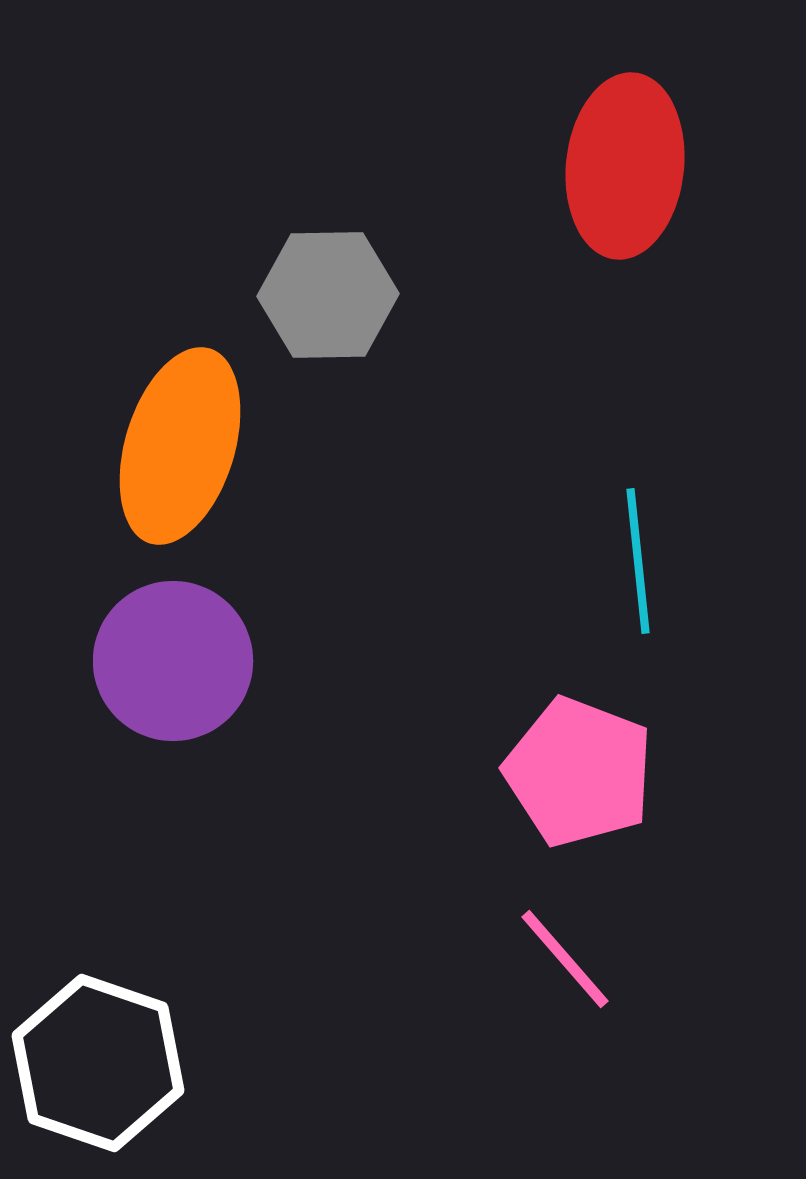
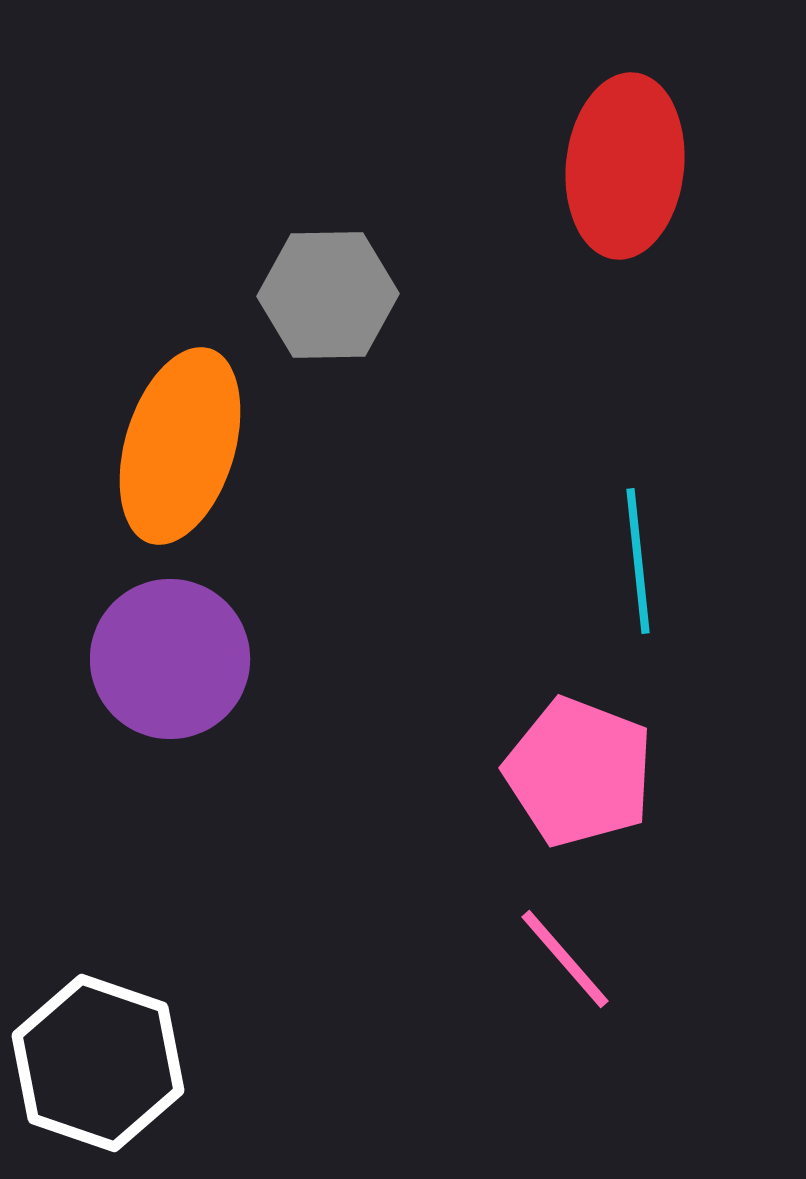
purple circle: moved 3 px left, 2 px up
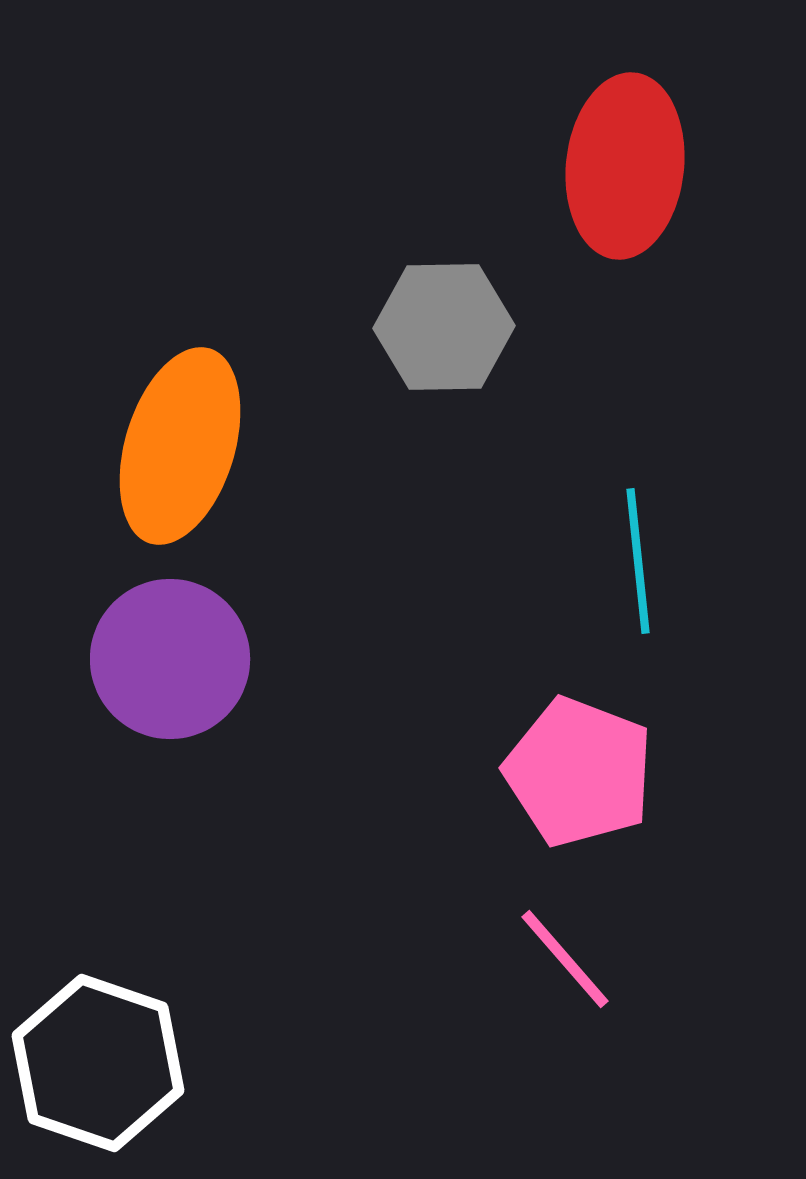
gray hexagon: moved 116 px right, 32 px down
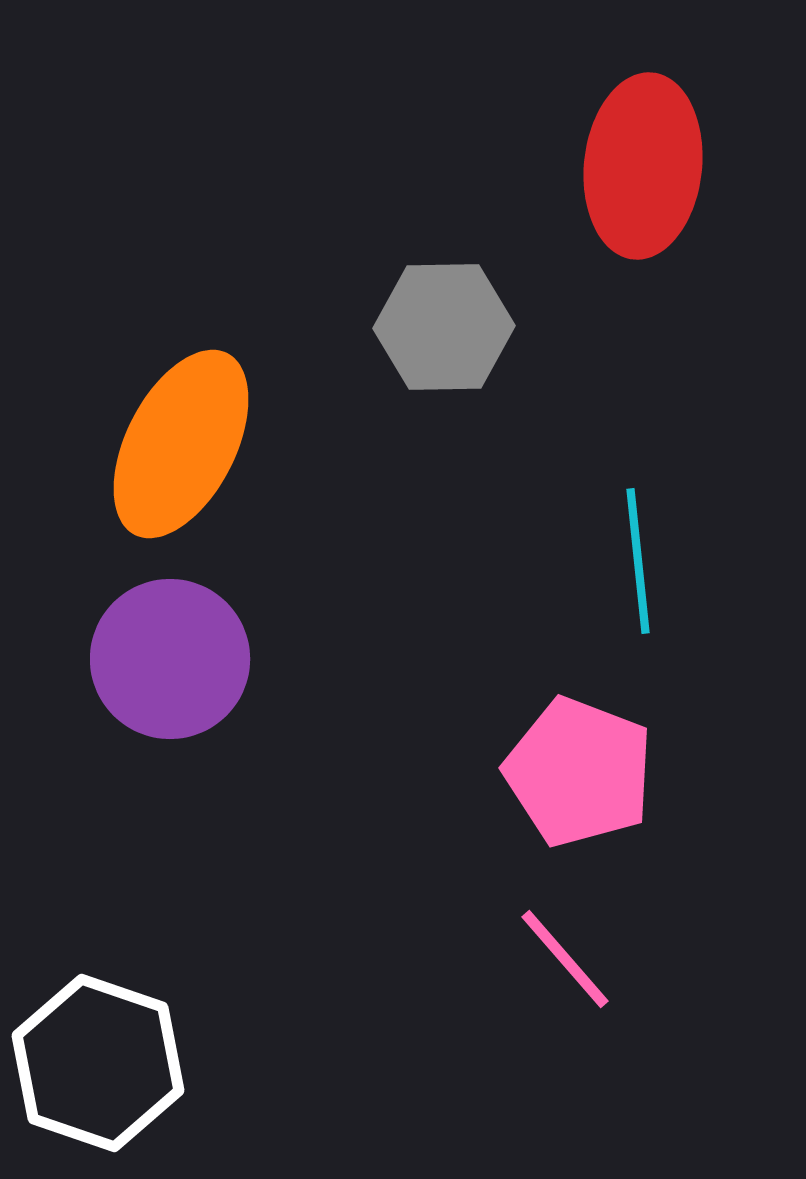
red ellipse: moved 18 px right
orange ellipse: moved 1 px right, 2 px up; rotated 10 degrees clockwise
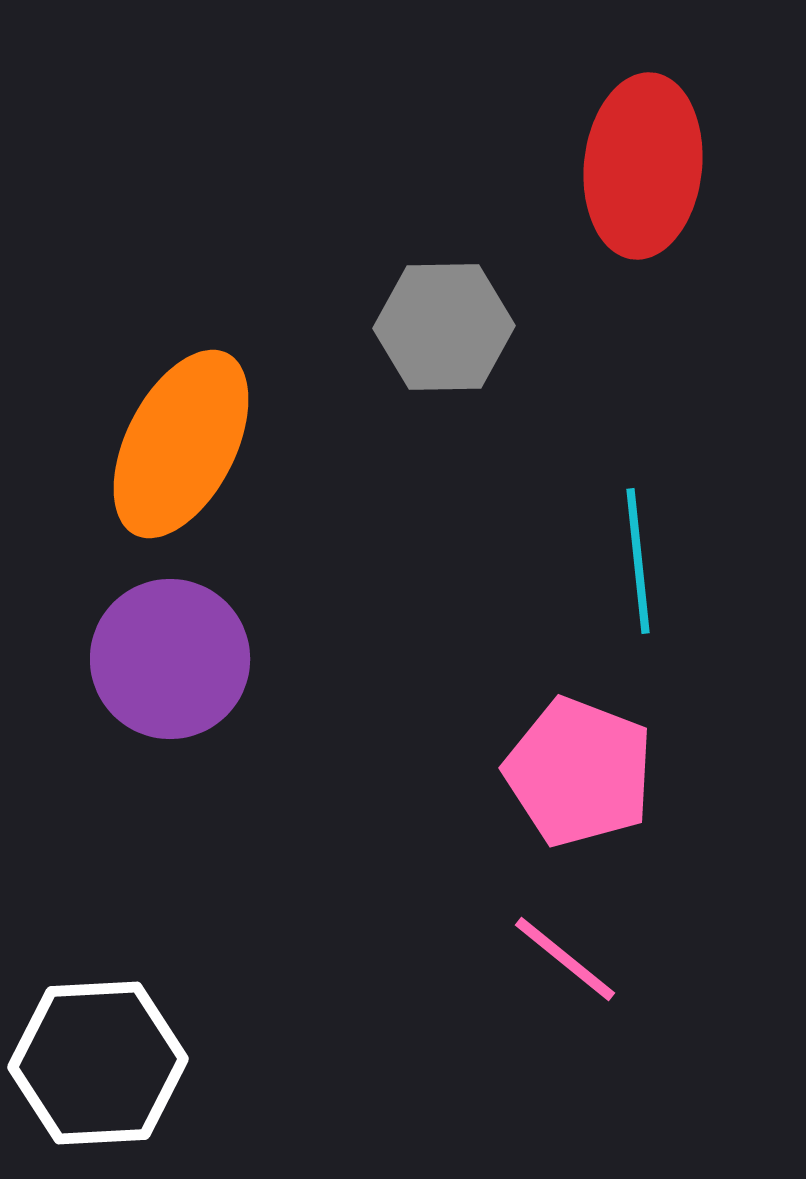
pink line: rotated 10 degrees counterclockwise
white hexagon: rotated 22 degrees counterclockwise
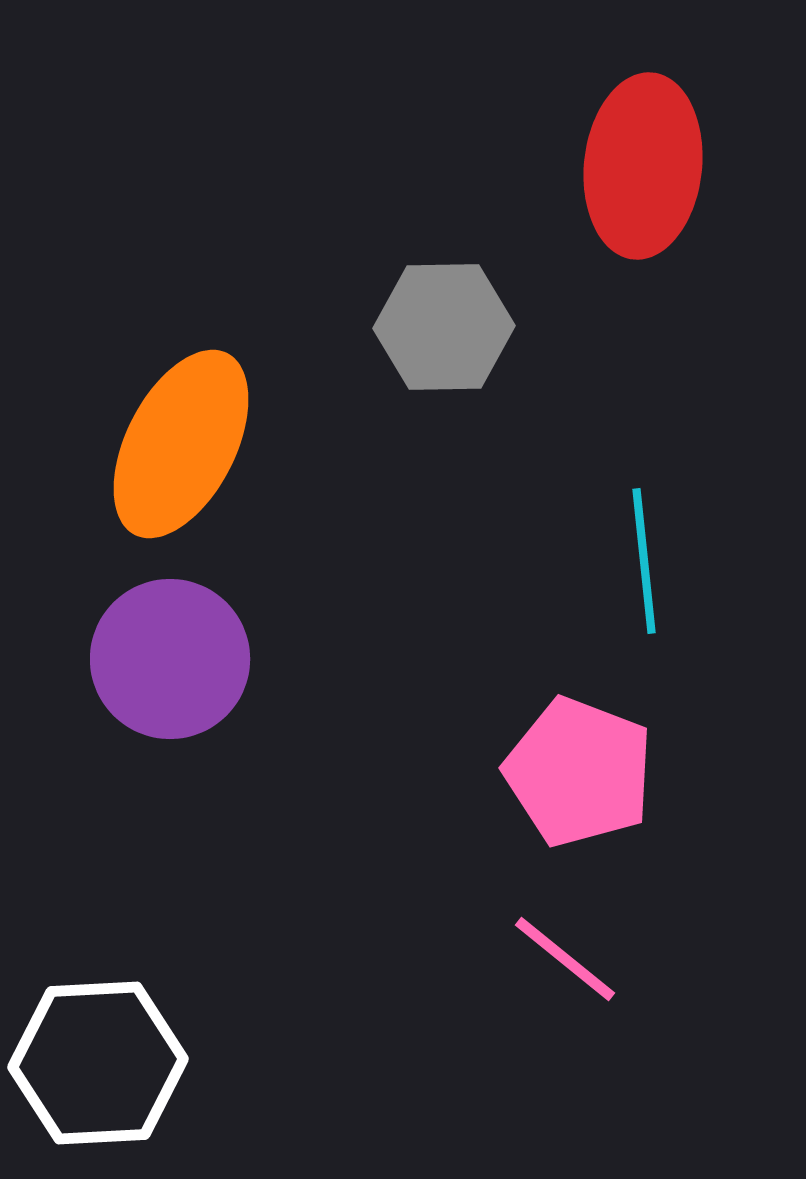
cyan line: moved 6 px right
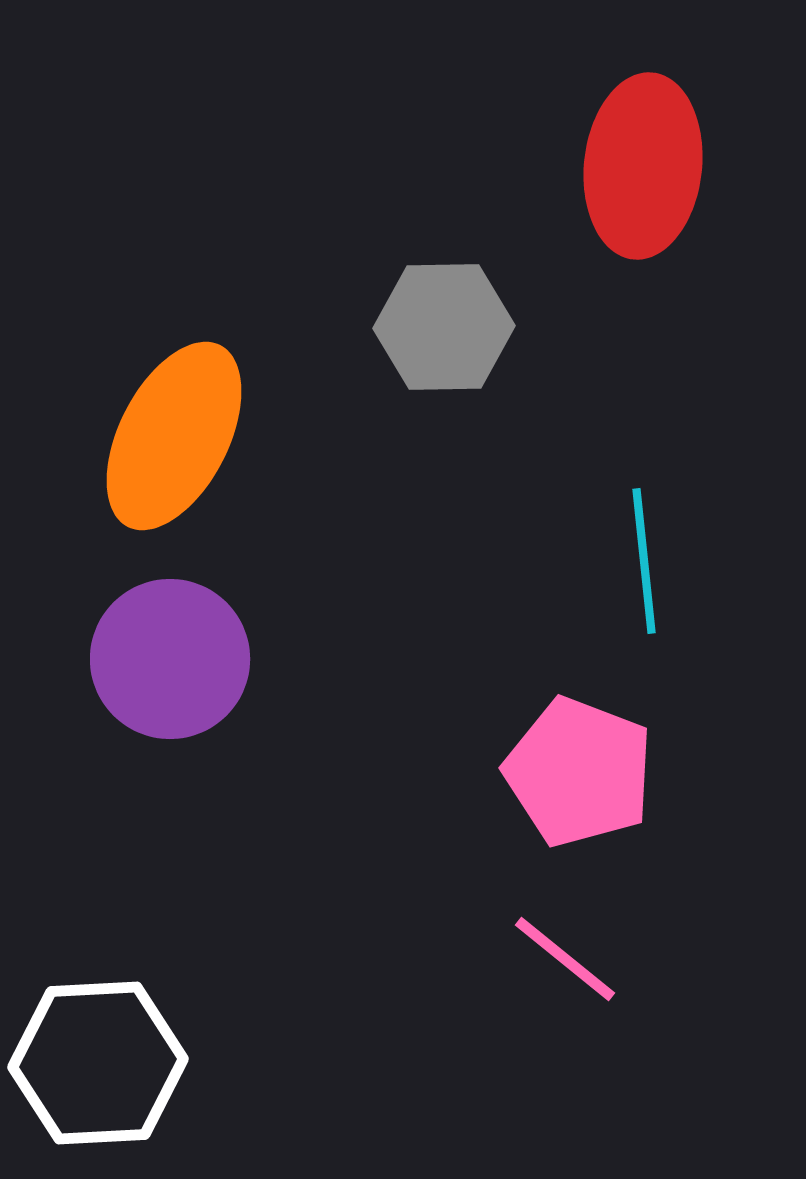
orange ellipse: moved 7 px left, 8 px up
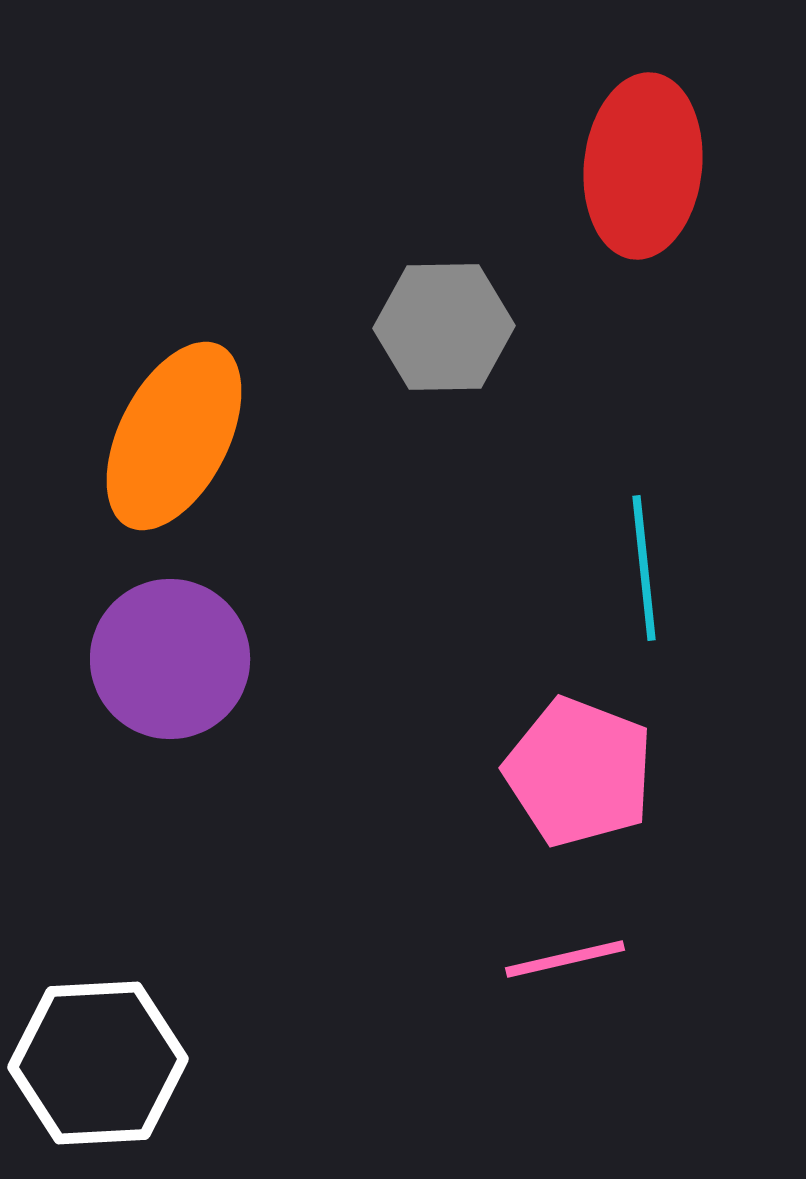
cyan line: moved 7 px down
pink line: rotated 52 degrees counterclockwise
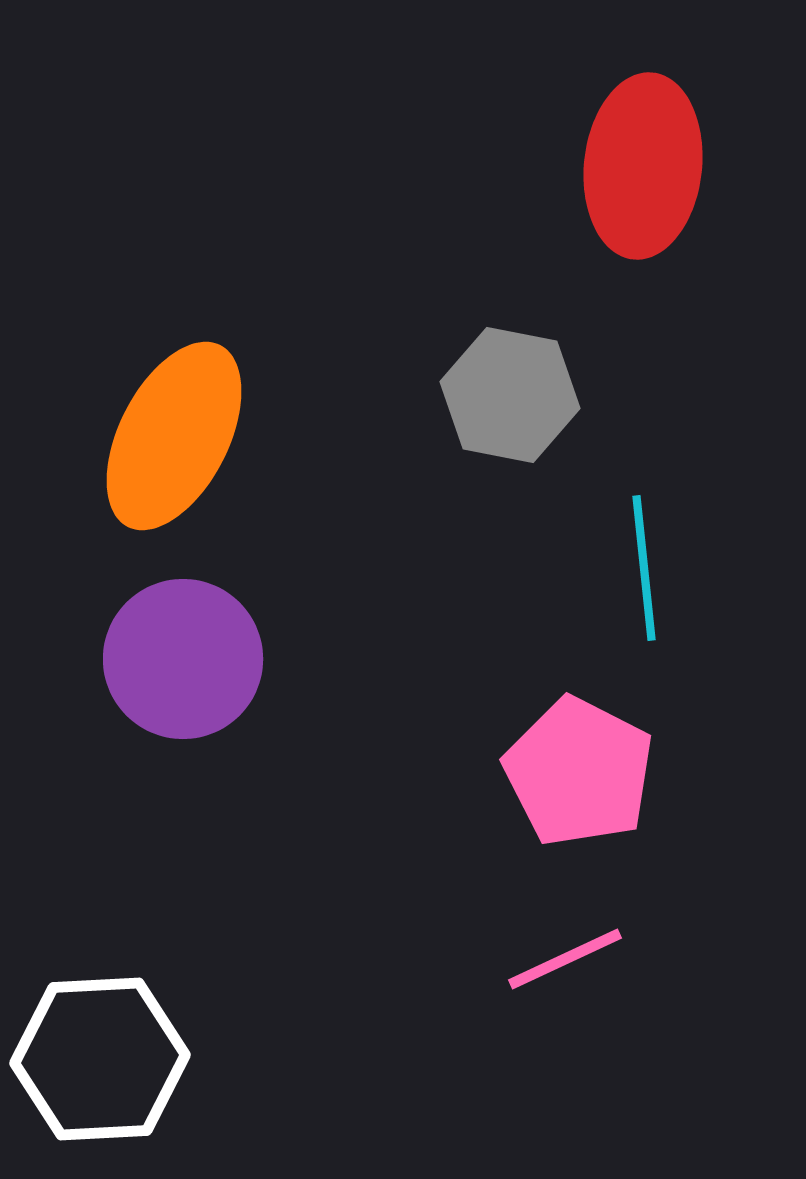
gray hexagon: moved 66 px right, 68 px down; rotated 12 degrees clockwise
purple circle: moved 13 px right
pink pentagon: rotated 6 degrees clockwise
pink line: rotated 12 degrees counterclockwise
white hexagon: moved 2 px right, 4 px up
